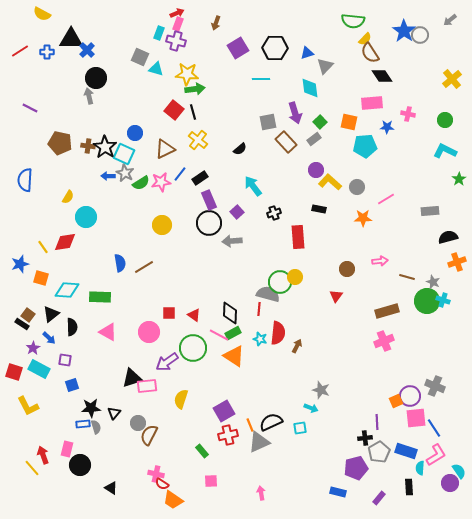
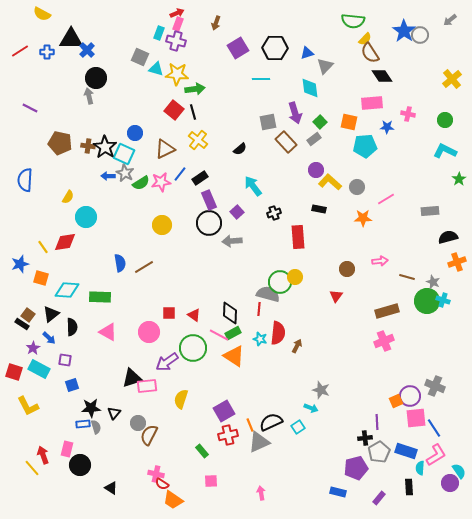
yellow star at (187, 74): moved 10 px left
cyan square at (300, 428): moved 2 px left, 1 px up; rotated 24 degrees counterclockwise
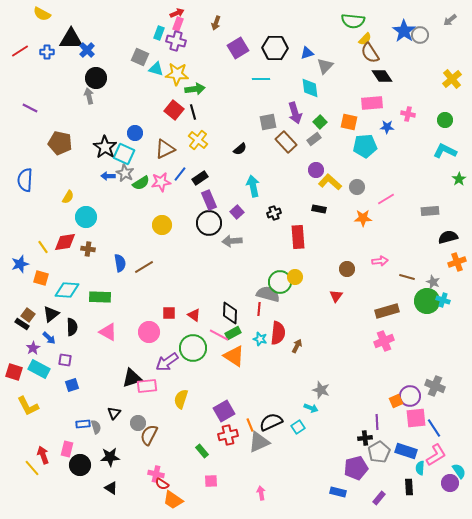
brown cross at (88, 146): moved 103 px down
cyan arrow at (253, 186): rotated 25 degrees clockwise
black star at (91, 408): moved 19 px right, 49 px down
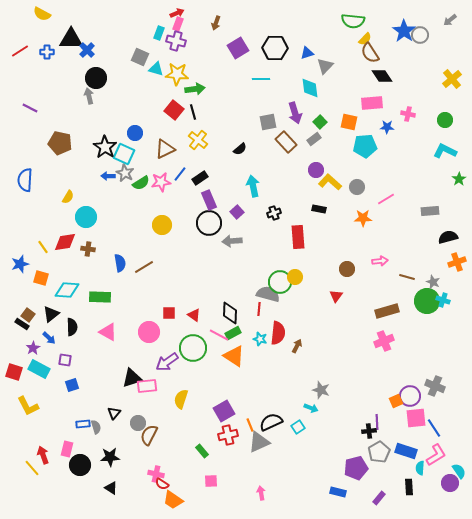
black cross at (365, 438): moved 4 px right, 7 px up
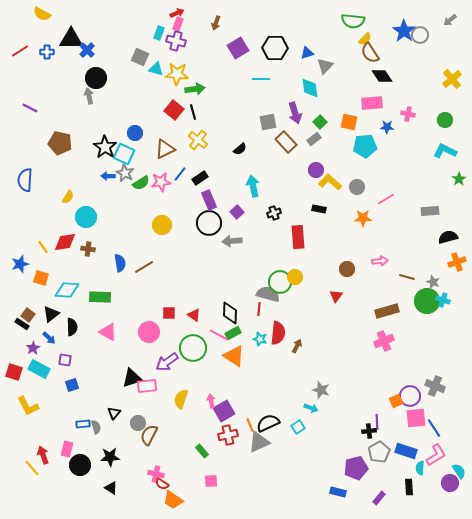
black semicircle at (271, 422): moved 3 px left, 1 px down
pink arrow at (261, 493): moved 50 px left, 92 px up
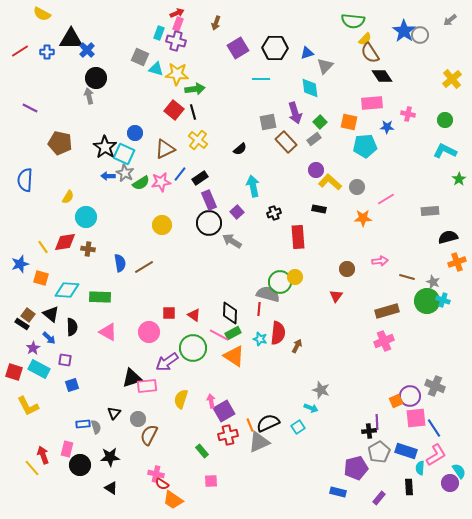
gray arrow at (232, 241): rotated 36 degrees clockwise
black triangle at (51, 314): rotated 42 degrees counterclockwise
gray circle at (138, 423): moved 4 px up
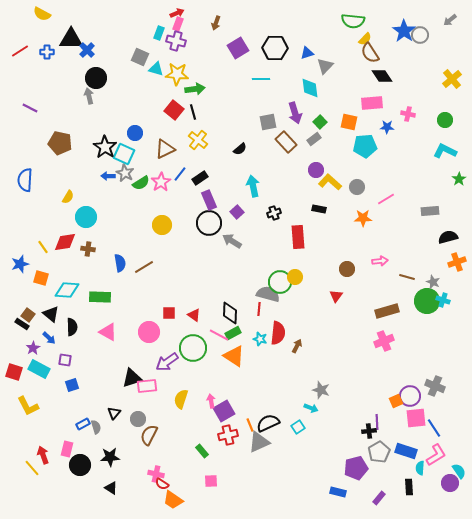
pink star at (161, 182): rotated 24 degrees counterclockwise
blue rectangle at (83, 424): rotated 24 degrees counterclockwise
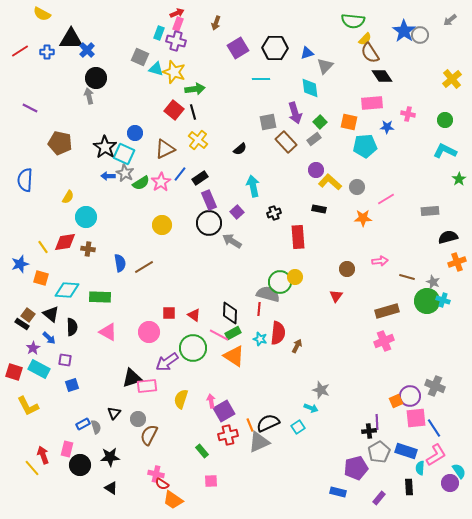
yellow star at (177, 74): moved 3 px left, 2 px up; rotated 15 degrees clockwise
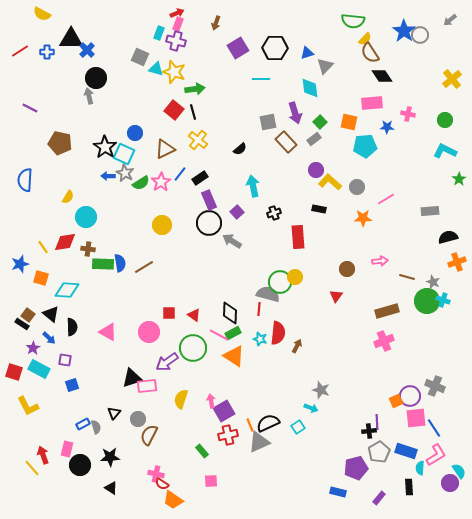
green rectangle at (100, 297): moved 3 px right, 33 px up
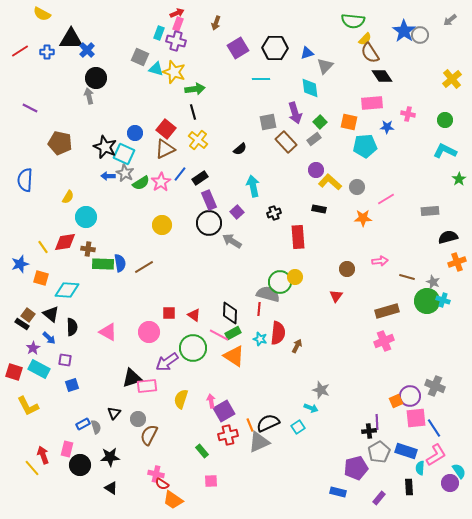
red square at (174, 110): moved 8 px left, 19 px down
black star at (105, 147): rotated 10 degrees counterclockwise
